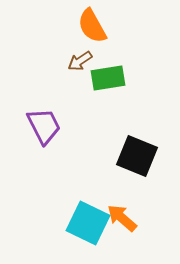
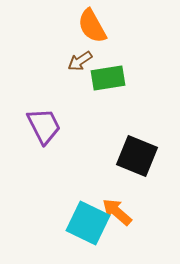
orange arrow: moved 5 px left, 6 px up
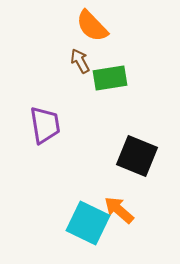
orange semicircle: rotated 15 degrees counterclockwise
brown arrow: rotated 95 degrees clockwise
green rectangle: moved 2 px right
purple trapezoid: moved 1 px right, 1 px up; rotated 18 degrees clockwise
orange arrow: moved 2 px right, 2 px up
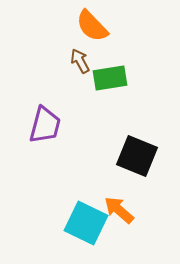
purple trapezoid: rotated 24 degrees clockwise
cyan square: moved 2 px left
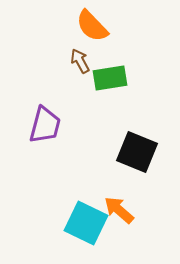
black square: moved 4 px up
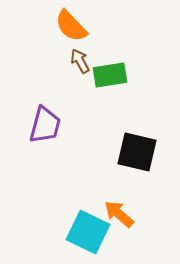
orange semicircle: moved 21 px left
green rectangle: moved 3 px up
black square: rotated 9 degrees counterclockwise
orange arrow: moved 4 px down
cyan square: moved 2 px right, 9 px down
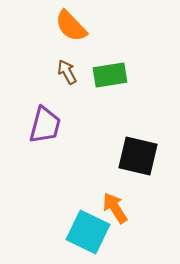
brown arrow: moved 13 px left, 11 px down
black square: moved 1 px right, 4 px down
orange arrow: moved 4 px left, 6 px up; rotated 16 degrees clockwise
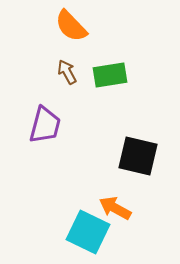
orange arrow: rotated 28 degrees counterclockwise
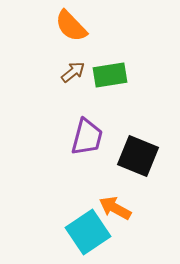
brown arrow: moved 6 px right; rotated 80 degrees clockwise
purple trapezoid: moved 42 px right, 12 px down
black square: rotated 9 degrees clockwise
cyan square: rotated 30 degrees clockwise
